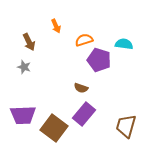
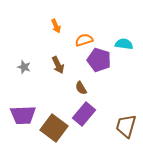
brown arrow: moved 29 px right, 23 px down
brown semicircle: rotated 40 degrees clockwise
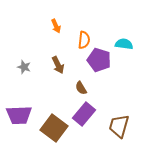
orange semicircle: rotated 114 degrees clockwise
purple trapezoid: moved 4 px left
brown trapezoid: moved 7 px left
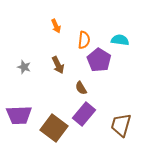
cyan semicircle: moved 4 px left, 4 px up
purple pentagon: rotated 15 degrees clockwise
brown trapezoid: moved 2 px right, 1 px up
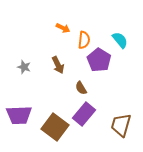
orange arrow: moved 7 px right, 2 px down; rotated 40 degrees counterclockwise
cyan semicircle: rotated 42 degrees clockwise
brown square: moved 1 px right, 1 px up
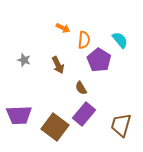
gray star: moved 7 px up
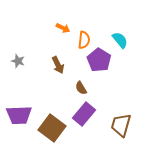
gray star: moved 6 px left, 1 px down
brown square: moved 3 px left, 1 px down
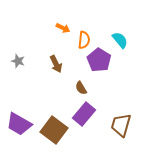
brown arrow: moved 2 px left, 1 px up
purple trapezoid: moved 9 px down; rotated 32 degrees clockwise
brown square: moved 2 px right, 2 px down
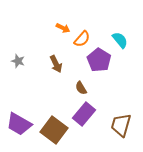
orange semicircle: moved 2 px left, 1 px up; rotated 36 degrees clockwise
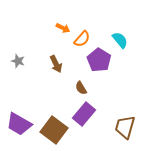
brown trapezoid: moved 4 px right, 2 px down
